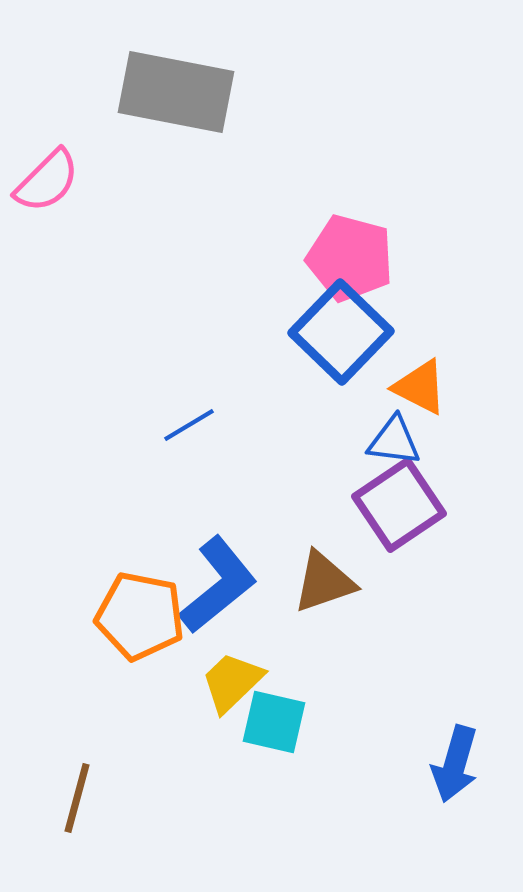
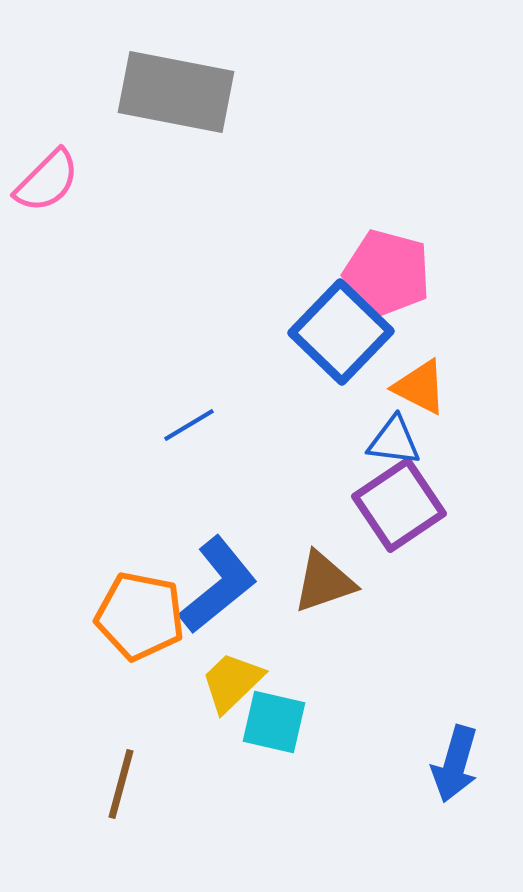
pink pentagon: moved 37 px right, 15 px down
brown line: moved 44 px right, 14 px up
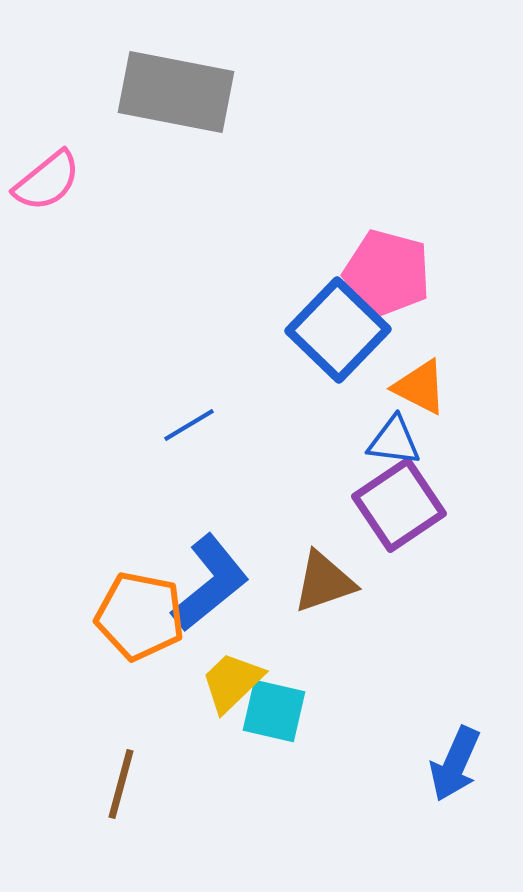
pink semicircle: rotated 6 degrees clockwise
blue square: moved 3 px left, 2 px up
blue L-shape: moved 8 px left, 2 px up
cyan square: moved 11 px up
blue arrow: rotated 8 degrees clockwise
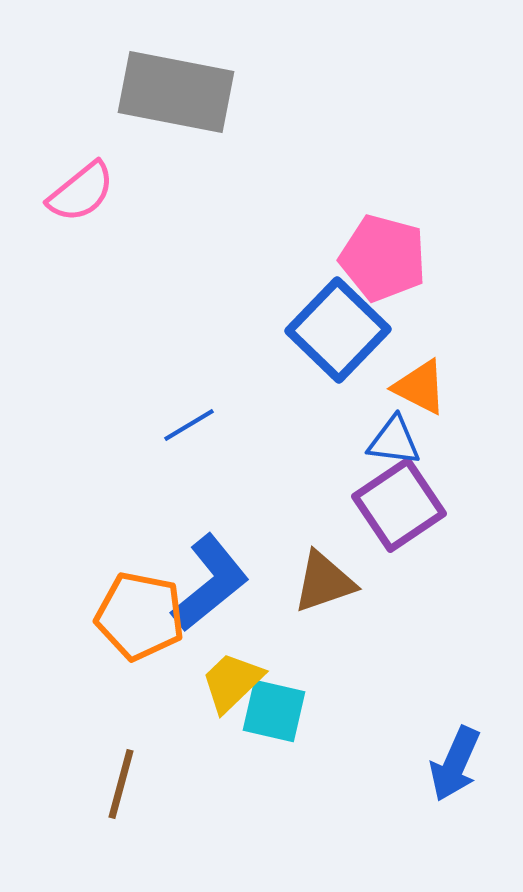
pink semicircle: moved 34 px right, 11 px down
pink pentagon: moved 4 px left, 15 px up
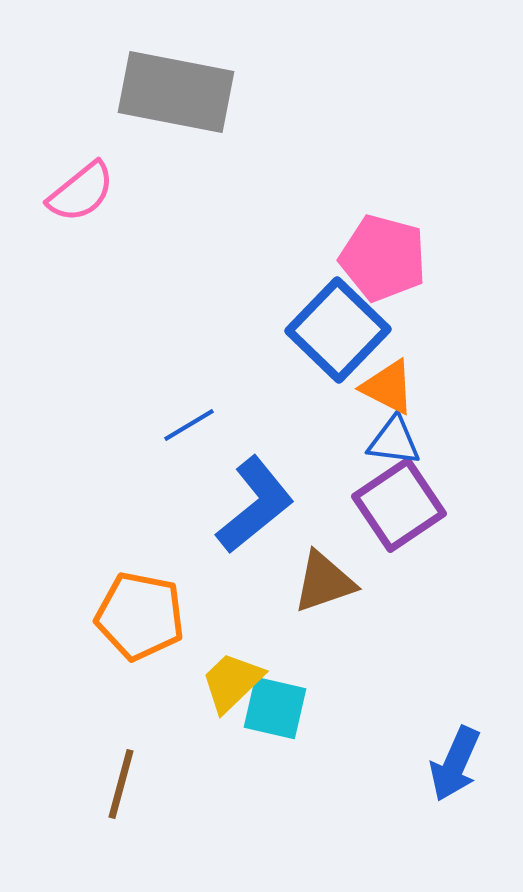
orange triangle: moved 32 px left
blue L-shape: moved 45 px right, 78 px up
cyan square: moved 1 px right, 3 px up
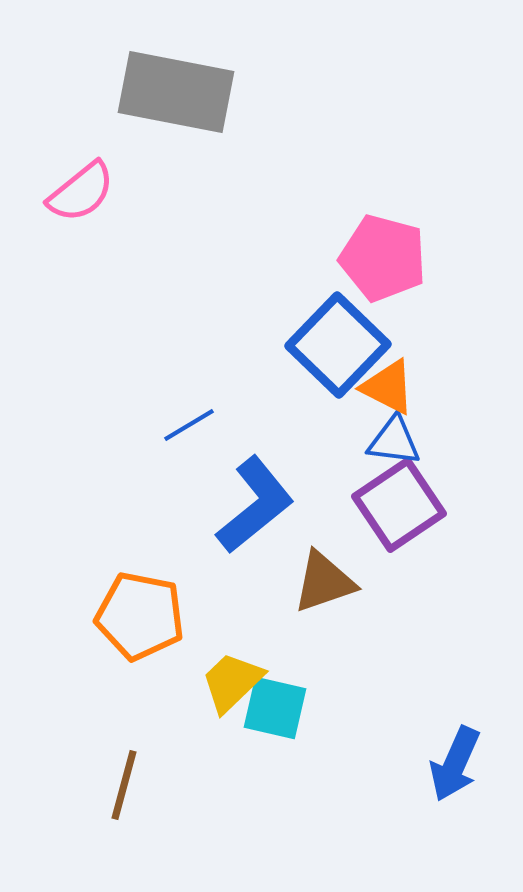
blue square: moved 15 px down
brown line: moved 3 px right, 1 px down
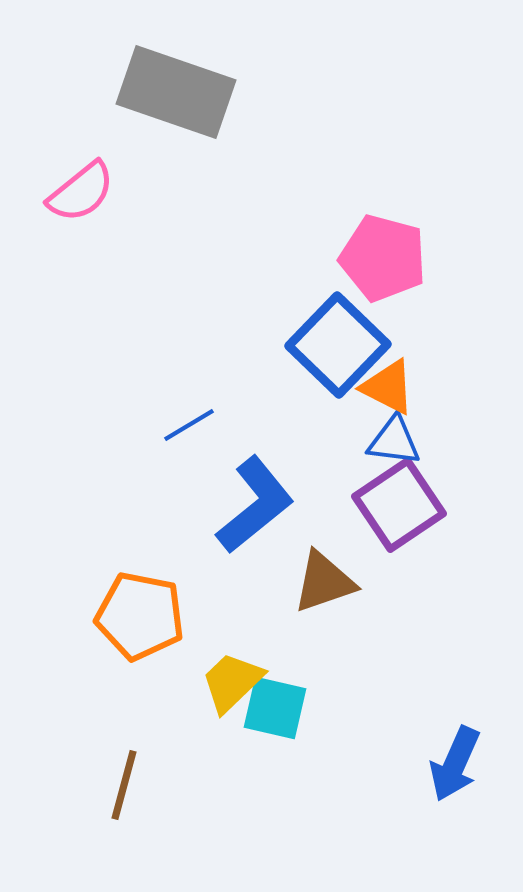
gray rectangle: rotated 8 degrees clockwise
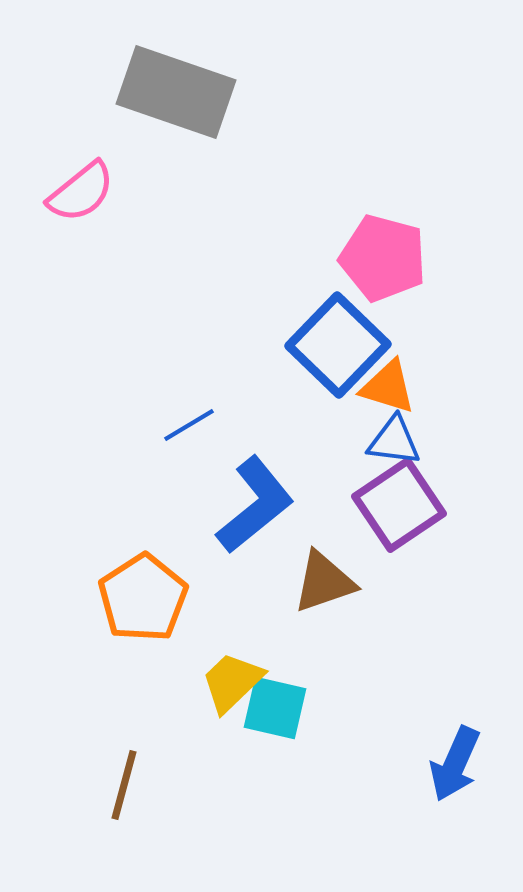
orange triangle: rotated 10 degrees counterclockwise
orange pentagon: moved 3 px right, 18 px up; rotated 28 degrees clockwise
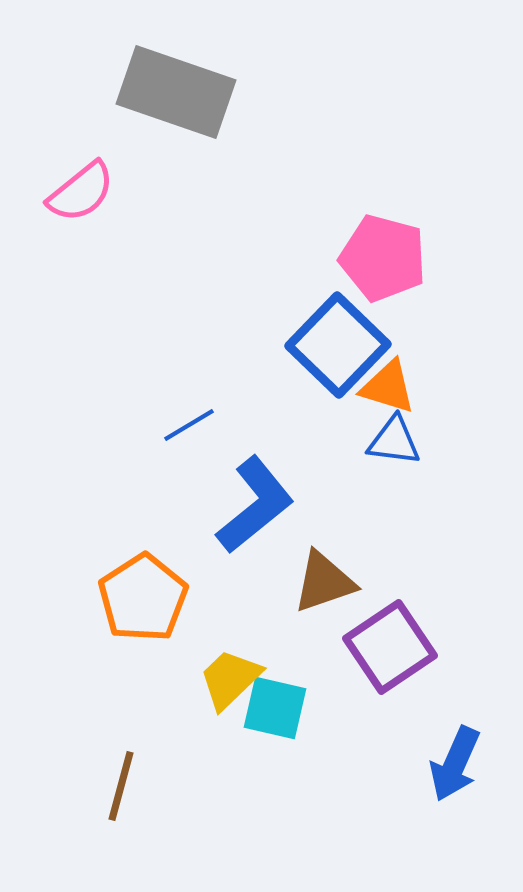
purple square: moved 9 px left, 142 px down
yellow trapezoid: moved 2 px left, 3 px up
brown line: moved 3 px left, 1 px down
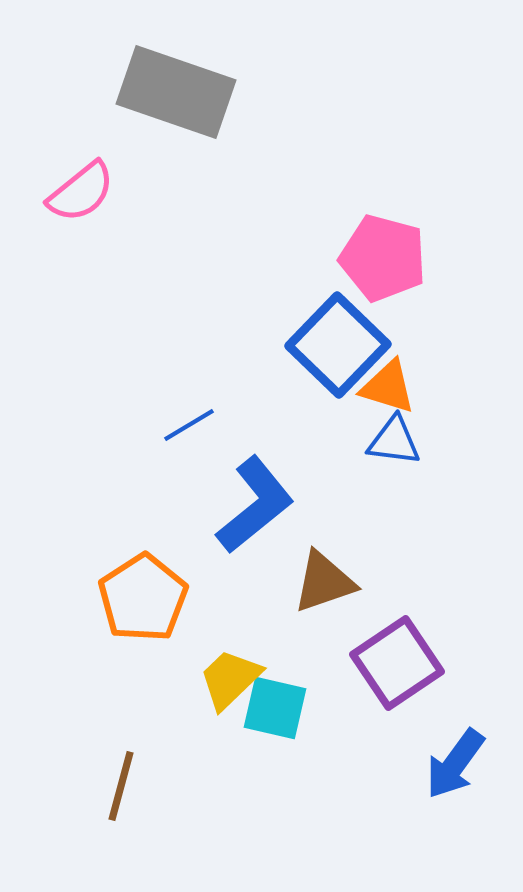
purple square: moved 7 px right, 16 px down
blue arrow: rotated 12 degrees clockwise
